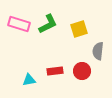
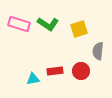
green L-shape: rotated 60 degrees clockwise
red circle: moved 1 px left
cyan triangle: moved 4 px right, 1 px up
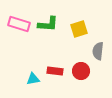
green L-shape: rotated 30 degrees counterclockwise
red rectangle: rotated 14 degrees clockwise
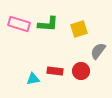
gray semicircle: rotated 30 degrees clockwise
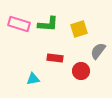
red rectangle: moved 13 px up
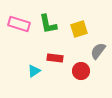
green L-shape: rotated 75 degrees clockwise
cyan triangle: moved 1 px right, 8 px up; rotated 24 degrees counterclockwise
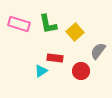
yellow square: moved 4 px left, 3 px down; rotated 24 degrees counterclockwise
cyan triangle: moved 7 px right
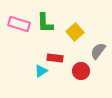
green L-shape: moved 3 px left, 1 px up; rotated 10 degrees clockwise
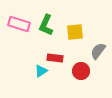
green L-shape: moved 1 px right, 2 px down; rotated 25 degrees clockwise
yellow square: rotated 36 degrees clockwise
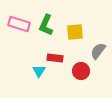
cyan triangle: moved 2 px left; rotated 24 degrees counterclockwise
